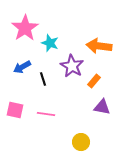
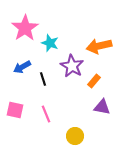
orange arrow: rotated 20 degrees counterclockwise
pink line: rotated 60 degrees clockwise
yellow circle: moved 6 px left, 6 px up
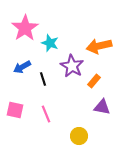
yellow circle: moved 4 px right
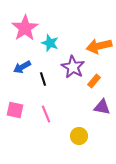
purple star: moved 1 px right, 1 px down
